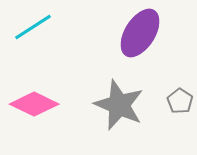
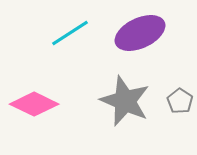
cyan line: moved 37 px right, 6 px down
purple ellipse: rotated 33 degrees clockwise
gray star: moved 6 px right, 4 px up
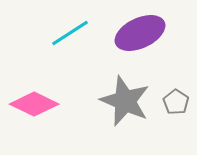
gray pentagon: moved 4 px left, 1 px down
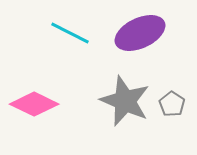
cyan line: rotated 60 degrees clockwise
gray pentagon: moved 4 px left, 2 px down
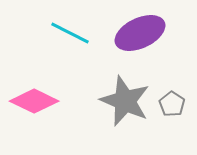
pink diamond: moved 3 px up
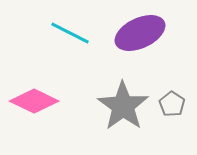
gray star: moved 2 px left, 5 px down; rotated 12 degrees clockwise
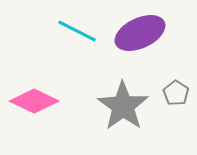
cyan line: moved 7 px right, 2 px up
gray pentagon: moved 4 px right, 11 px up
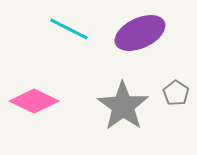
cyan line: moved 8 px left, 2 px up
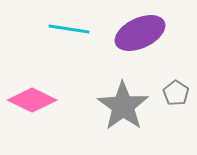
cyan line: rotated 18 degrees counterclockwise
pink diamond: moved 2 px left, 1 px up
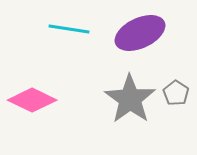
gray star: moved 7 px right, 7 px up
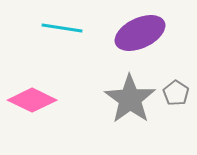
cyan line: moved 7 px left, 1 px up
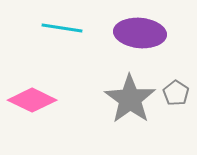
purple ellipse: rotated 30 degrees clockwise
